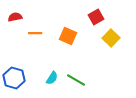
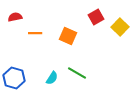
yellow square: moved 9 px right, 11 px up
green line: moved 1 px right, 7 px up
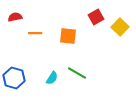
orange square: rotated 18 degrees counterclockwise
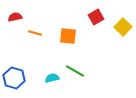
yellow square: moved 3 px right
orange line: rotated 16 degrees clockwise
green line: moved 2 px left, 2 px up
cyan semicircle: rotated 136 degrees counterclockwise
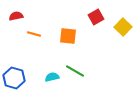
red semicircle: moved 1 px right, 1 px up
orange line: moved 1 px left, 1 px down
cyan semicircle: moved 1 px up
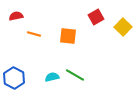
green line: moved 4 px down
blue hexagon: rotated 10 degrees clockwise
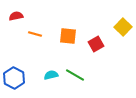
red square: moved 27 px down
orange line: moved 1 px right
cyan semicircle: moved 1 px left, 2 px up
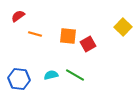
red semicircle: moved 2 px right; rotated 24 degrees counterclockwise
red square: moved 8 px left
blue hexagon: moved 5 px right, 1 px down; rotated 20 degrees counterclockwise
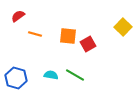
cyan semicircle: rotated 24 degrees clockwise
blue hexagon: moved 3 px left, 1 px up; rotated 10 degrees clockwise
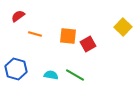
blue hexagon: moved 9 px up
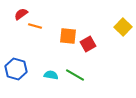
red semicircle: moved 3 px right, 2 px up
orange line: moved 8 px up
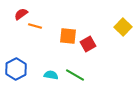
blue hexagon: rotated 15 degrees clockwise
